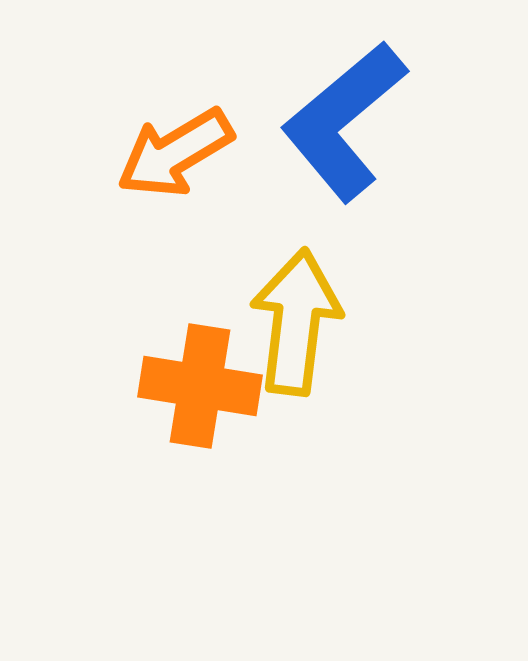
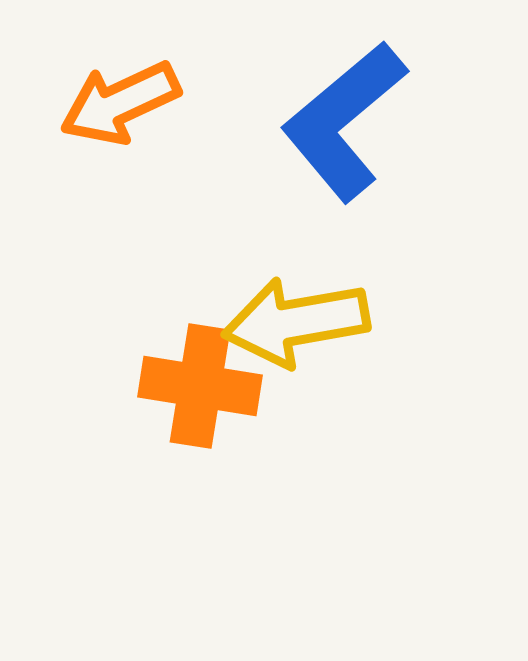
orange arrow: moved 55 px left, 50 px up; rotated 6 degrees clockwise
yellow arrow: rotated 107 degrees counterclockwise
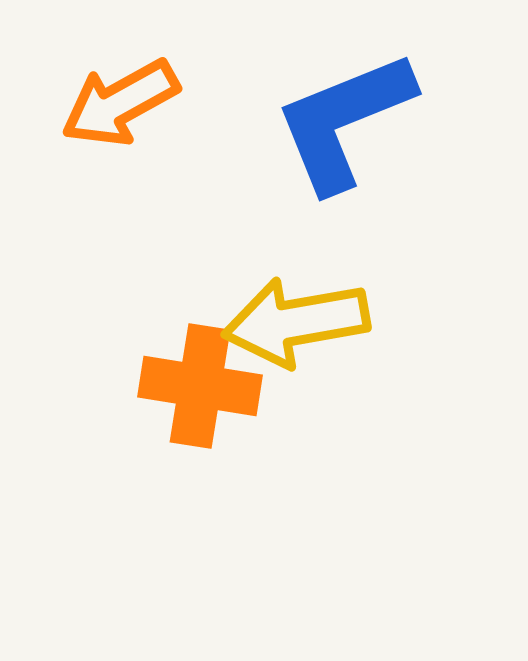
orange arrow: rotated 4 degrees counterclockwise
blue L-shape: rotated 18 degrees clockwise
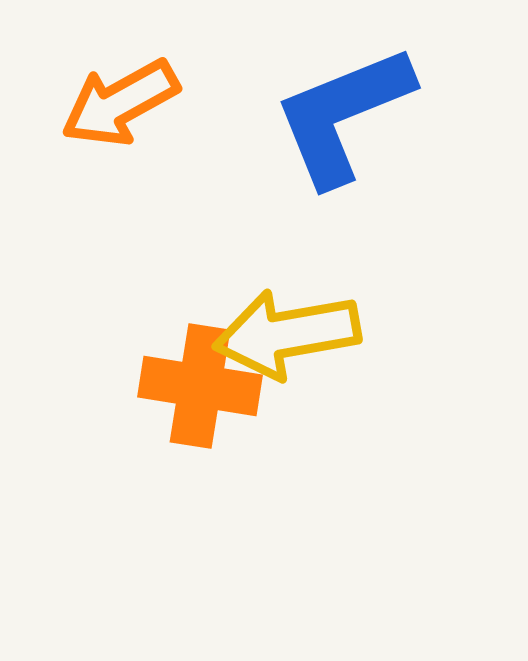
blue L-shape: moved 1 px left, 6 px up
yellow arrow: moved 9 px left, 12 px down
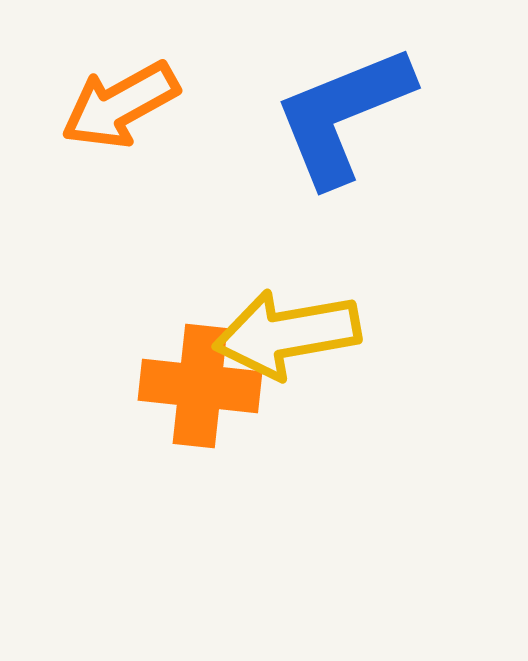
orange arrow: moved 2 px down
orange cross: rotated 3 degrees counterclockwise
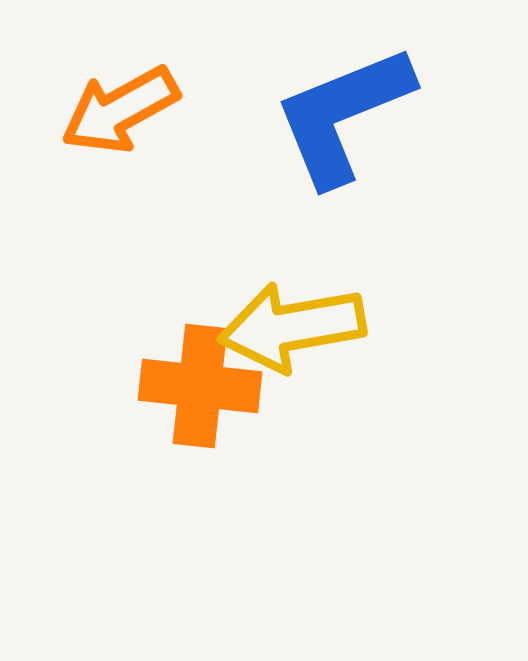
orange arrow: moved 5 px down
yellow arrow: moved 5 px right, 7 px up
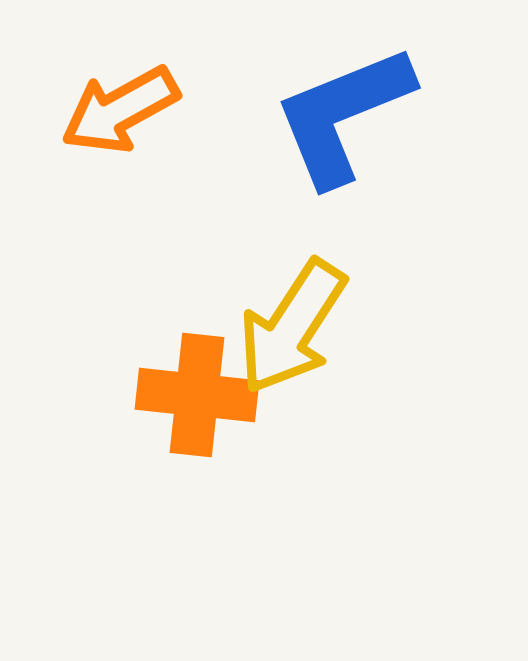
yellow arrow: rotated 47 degrees counterclockwise
orange cross: moved 3 px left, 9 px down
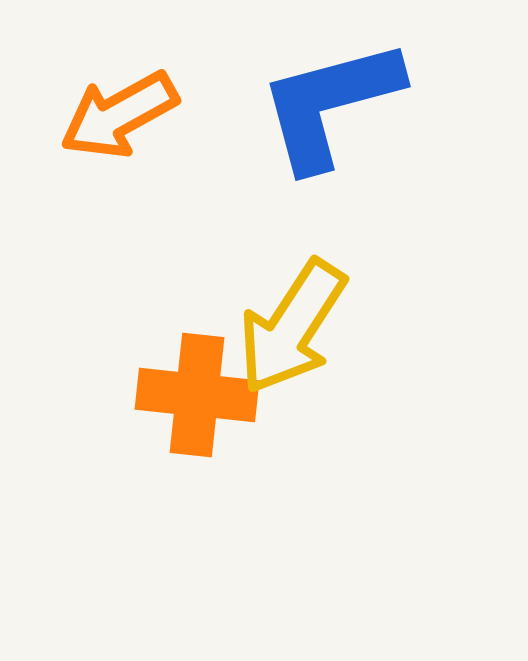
orange arrow: moved 1 px left, 5 px down
blue L-shape: moved 13 px left, 11 px up; rotated 7 degrees clockwise
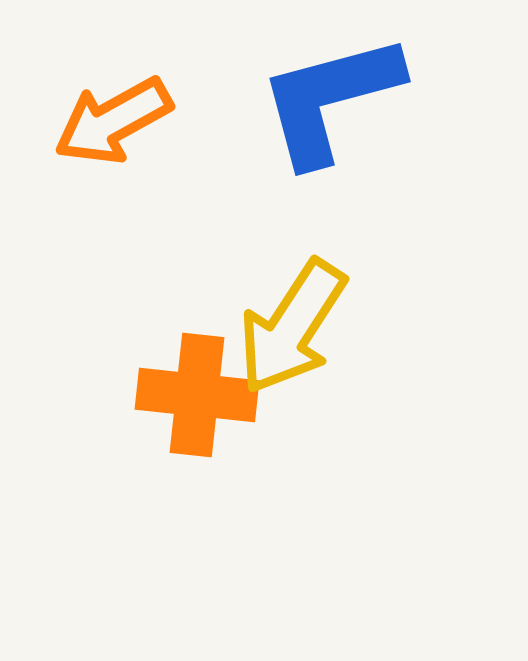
blue L-shape: moved 5 px up
orange arrow: moved 6 px left, 6 px down
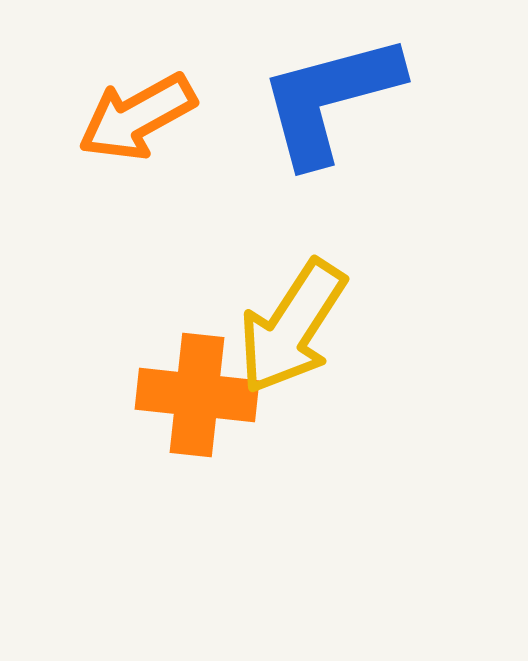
orange arrow: moved 24 px right, 4 px up
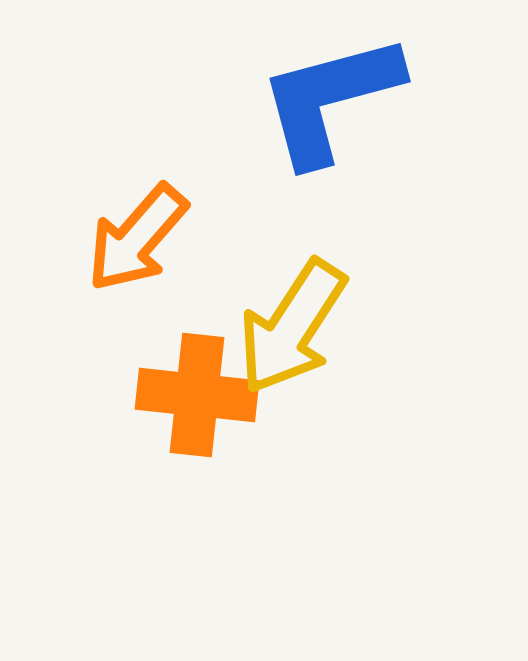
orange arrow: moved 121 px down; rotated 20 degrees counterclockwise
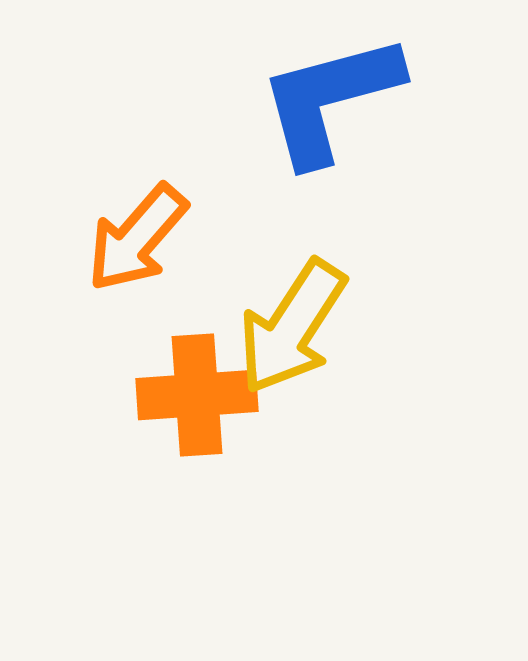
orange cross: rotated 10 degrees counterclockwise
